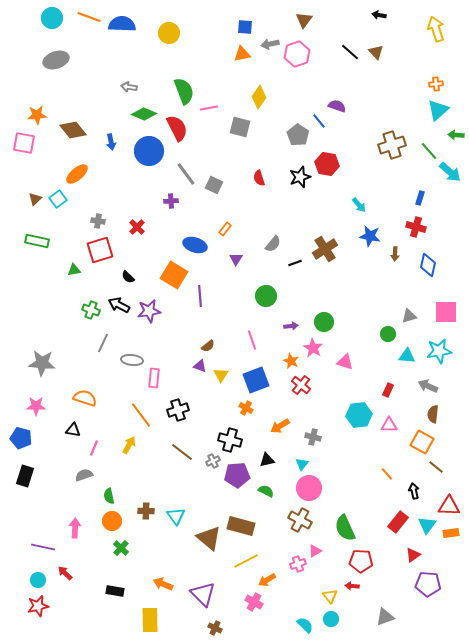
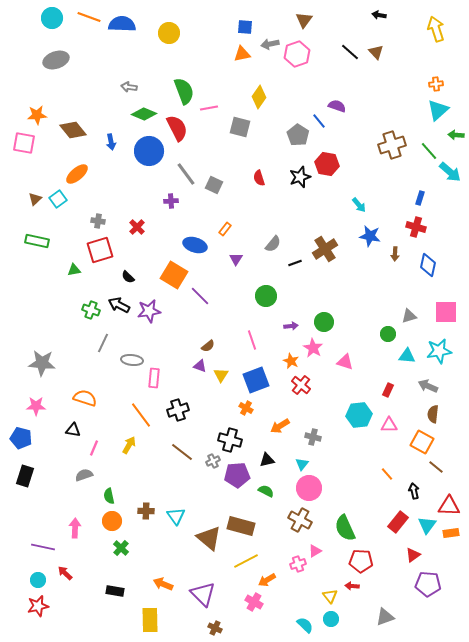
purple line at (200, 296): rotated 40 degrees counterclockwise
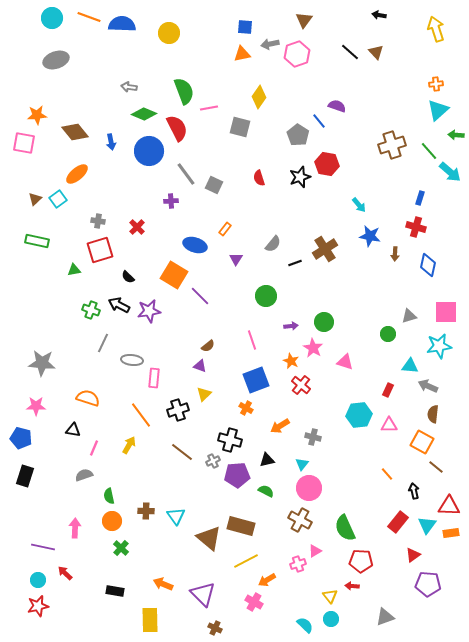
brown diamond at (73, 130): moved 2 px right, 2 px down
cyan star at (439, 351): moved 5 px up
cyan triangle at (407, 356): moved 3 px right, 10 px down
yellow triangle at (221, 375): moved 17 px left, 19 px down; rotated 14 degrees clockwise
orange semicircle at (85, 398): moved 3 px right
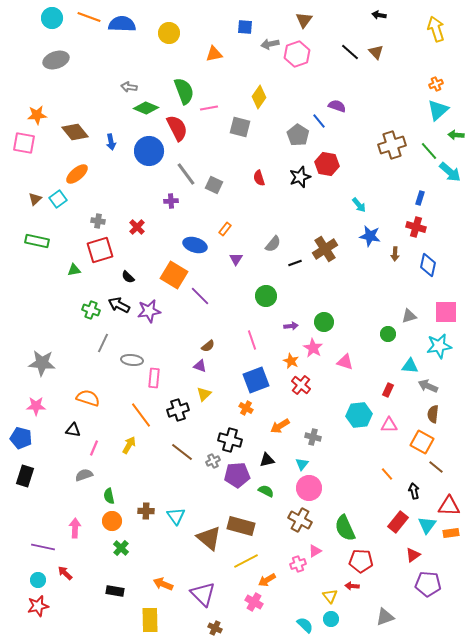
orange triangle at (242, 54): moved 28 px left
orange cross at (436, 84): rotated 16 degrees counterclockwise
green diamond at (144, 114): moved 2 px right, 6 px up
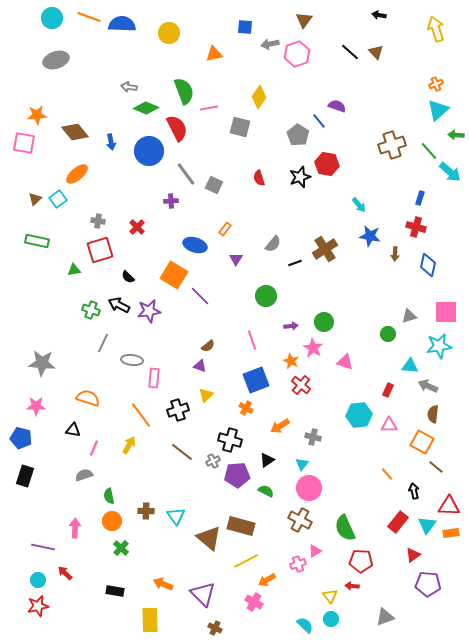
yellow triangle at (204, 394): moved 2 px right, 1 px down
black triangle at (267, 460): rotated 21 degrees counterclockwise
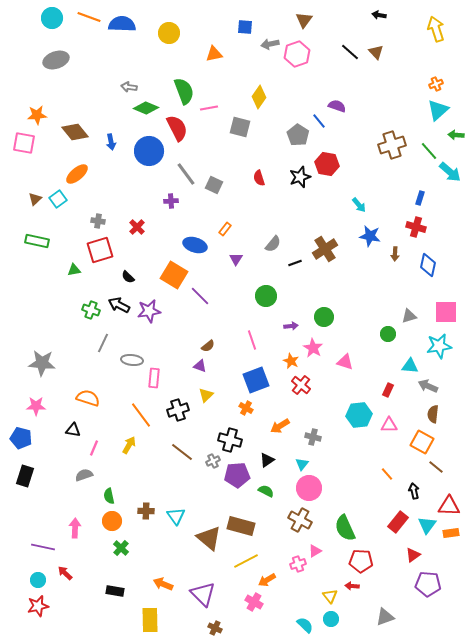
green circle at (324, 322): moved 5 px up
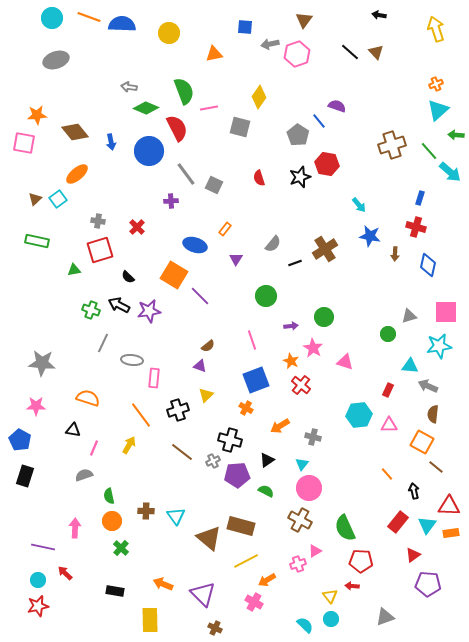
blue pentagon at (21, 438): moved 1 px left, 2 px down; rotated 15 degrees clockwise
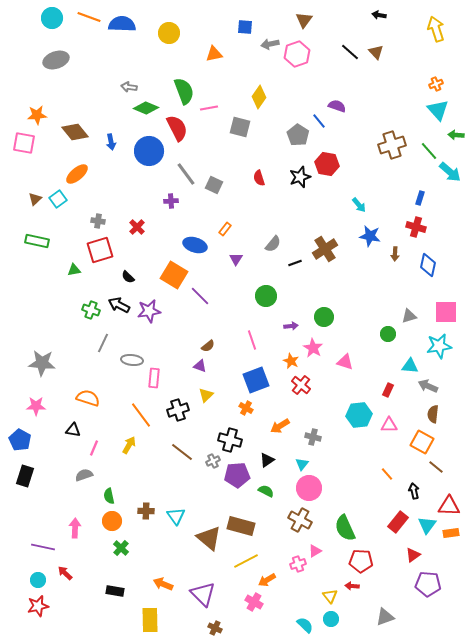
cyan triangle at (438, 110): rotated 30 degrees counterclockwise
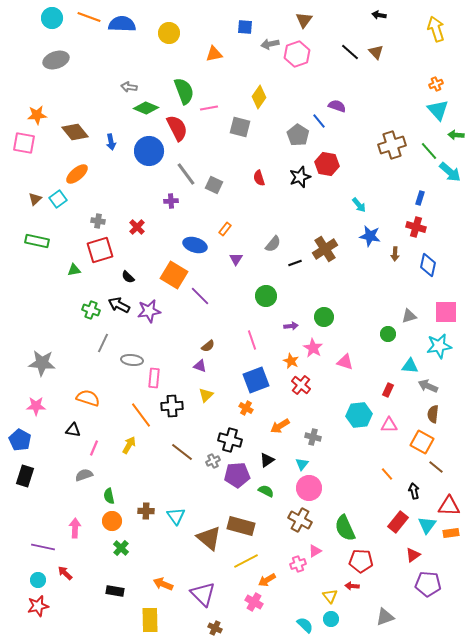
black cross at (178, 410): moved 6 px left, 4 px up; rotated 15 degrees clockwise
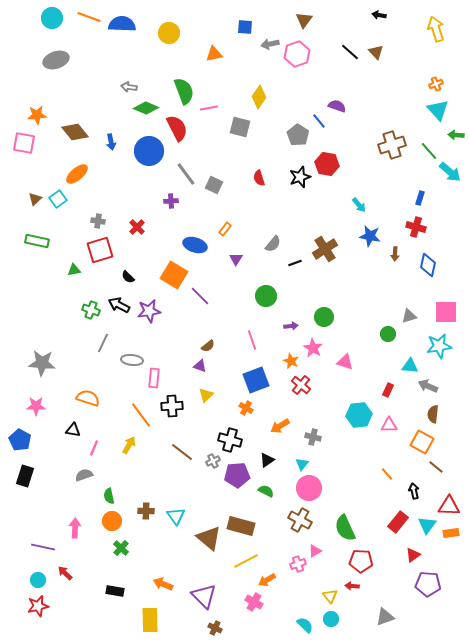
purple triangle at (203, 594): moved 1 px right, 2 px down
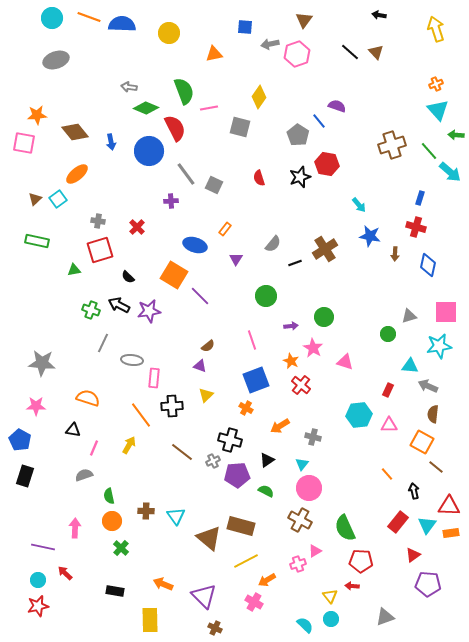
red semicircle at (177, 128): moved 2 px left
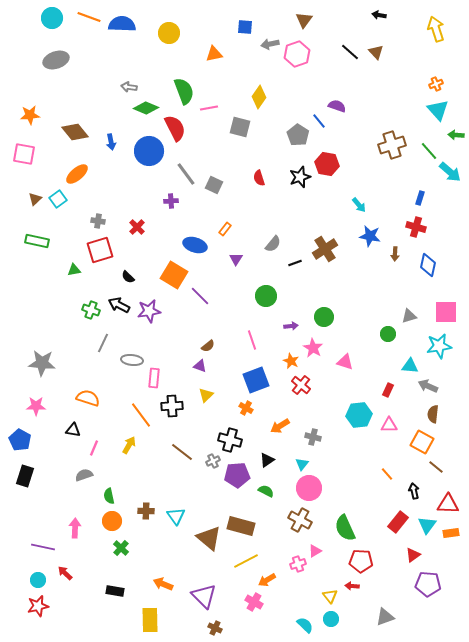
orange star at (37, 115): moved 7 px left
pink square at (24, 143): moved 11 px down
red triangle at (449, 506): moved 1 px left, 2 px up
